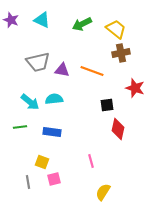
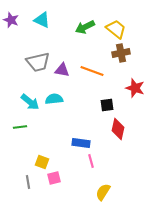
green arrow: moved 3 px right, 3 px down
blue rectangle: moved 29 px right, 11 px down
pink square: moved 1 px up
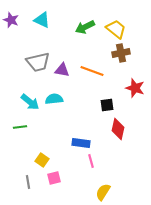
yellow square: moved 2 px up; rotated 16 degrees clockwise
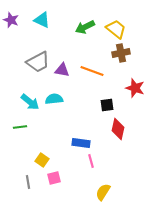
gray trapezoid: rotated 15 degrees counterclockwise
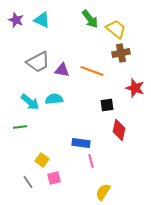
purple star: moved 5 px right
green arrow: moved 5 px right, 8 px up; rotated 102 degrees counterclockwise
red diamond: moved 1 px right, 1 px down
gray line: rotated 24 degrees counterclockwise
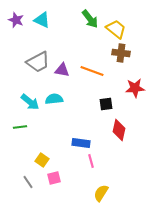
brown cross: rotated 18 degrees clockwise
red star: rotated 24 degrees counterclockwise
black square: moved 1 px left, 1 px up
yellow semicircle: moved 2 px left, 1 px down
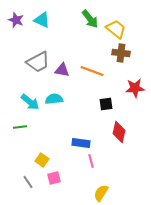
red diamond: moved 2 px down
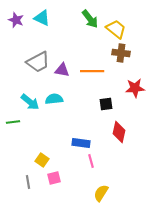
cyan triangle: moved 2 px up
orange line: rotated 20 degrees counterclockwise
green line: moved 7 px left, 5 px up
gray line: rotated 24 degrees clockwise
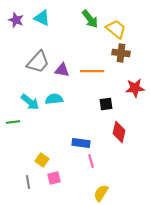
gray trapezoid: rotated 20 degrees counterclockwise
